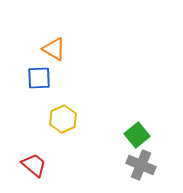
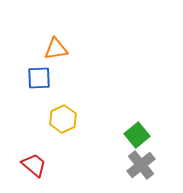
orange triangle: moved 2 px right; rotated 40 degrees counterclockwise
gray cross: rotated 28 degrees clockwise
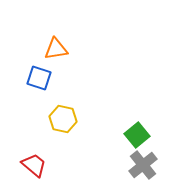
blue square: rotated 20 degrees clockwise
yellow hexagon: rotated 24 degrees counterclockwise
gray cross: moved 2 px right
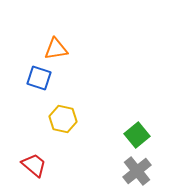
gray cross: moved 6 px left, 6 px down
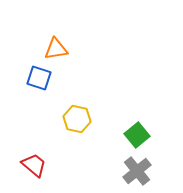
yellow hexagon: moved 14 px right
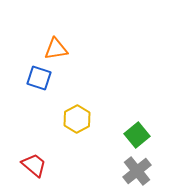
yellow hexagon: rotated 20 degrees clockwise
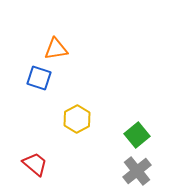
red trapezoid: moved 1 px right, 1 px up
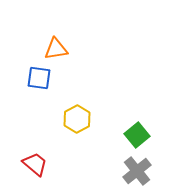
blue square: rotated 10 degrees counterclockwise
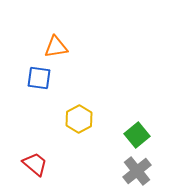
orange triangle: moved 2 px up
yellow hexagon: moved 2 px right
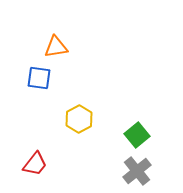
red trapezoid: rotated 88 degrees clockwise
